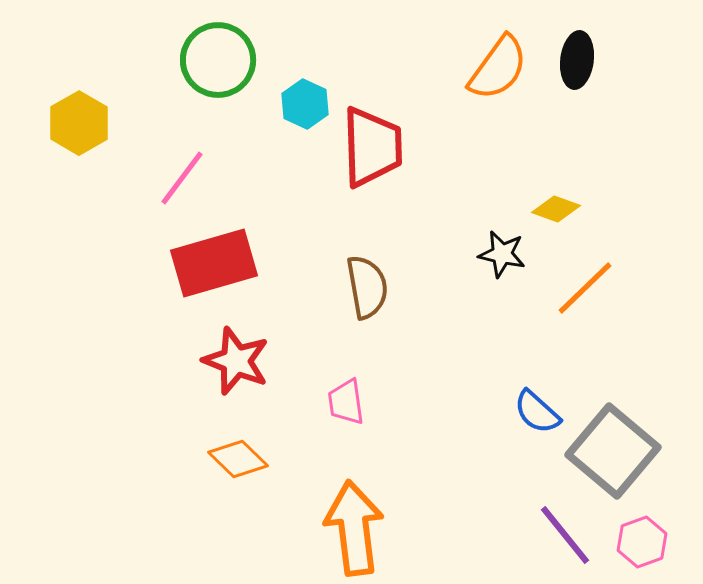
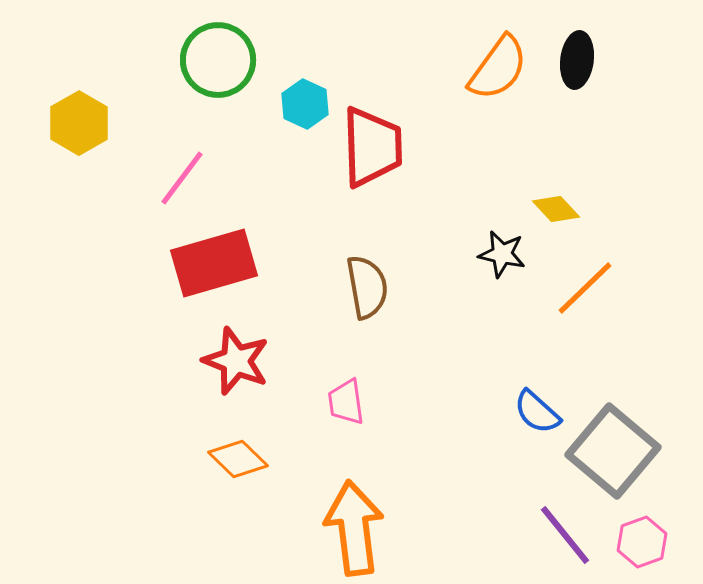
yellow diamond: rotated 27 degrees clockwise
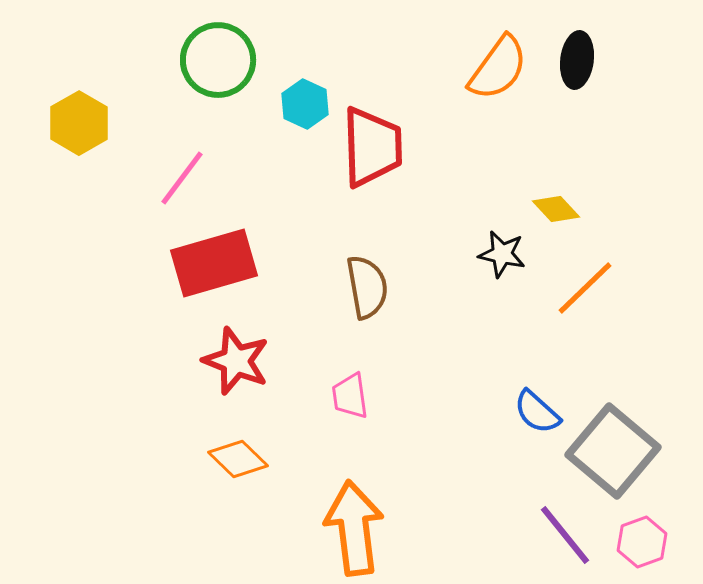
pink trapezoid: moved 4 px right, 6 px up
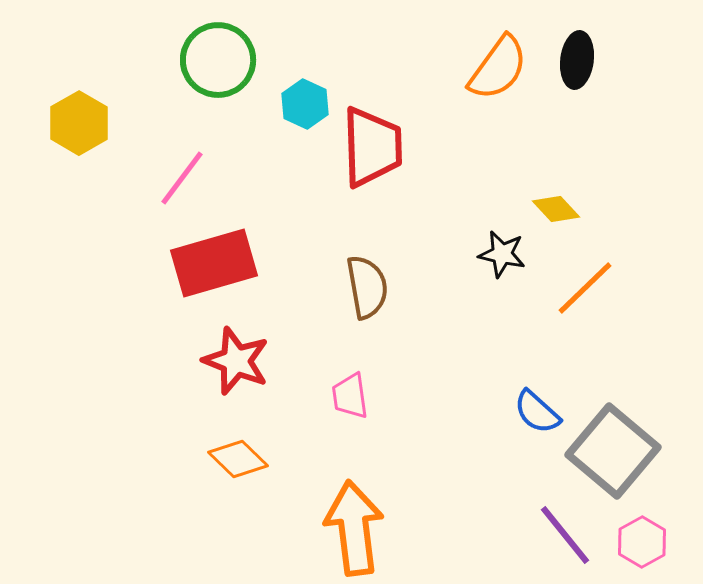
pink hexagon: rotated 9 degrees counterclockwise
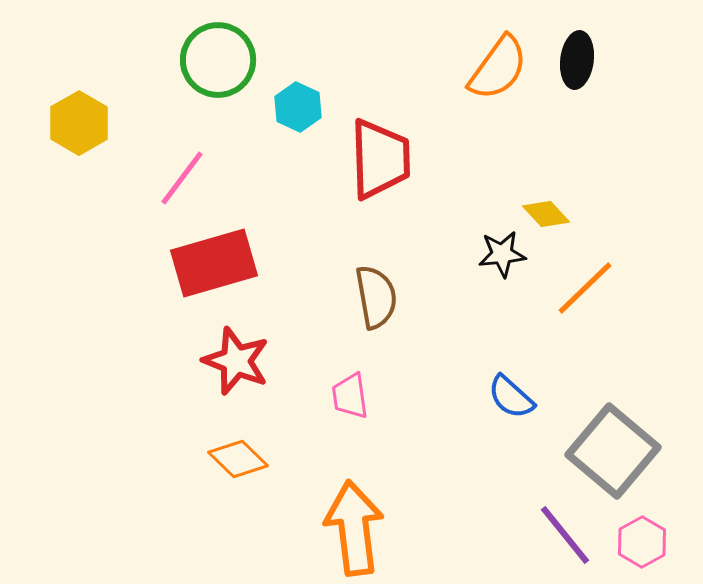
cyan hexagon: moved 7 px left, 3 px down
red trapezoid: moved 8 px right, 12 px down
yellow diamond: moved 10 px left, 5 px down
black star: rotated 18 degrees counterclockwise
brown semicircle: moved 9 px right, 10 px down
blue semicircle: moved 26 px left, 15 px up
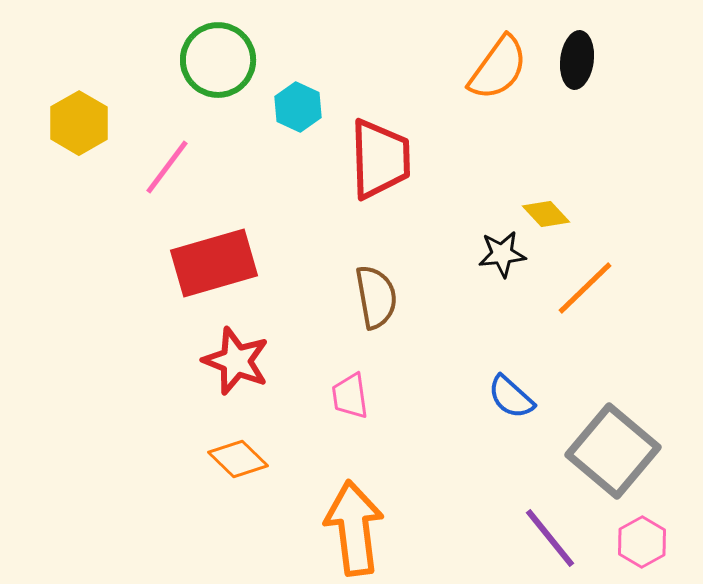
pink line: moved 15 px left, 11 px up
purple line: moved 15 px left, 3 px down
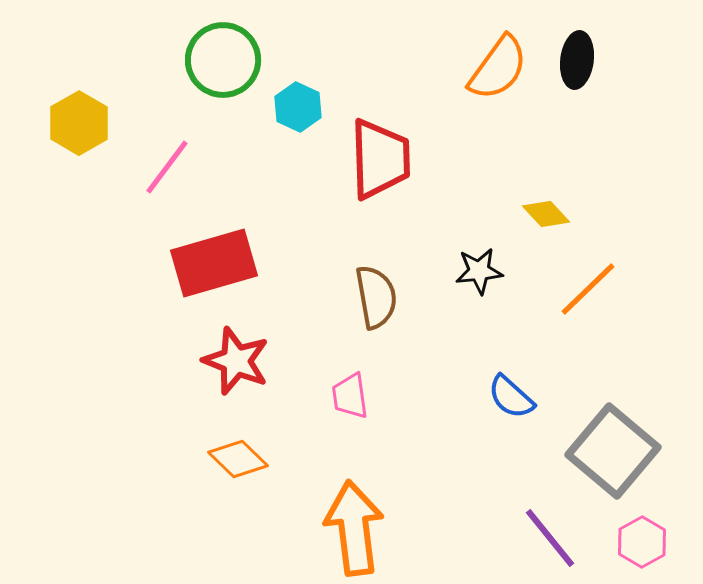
green circle: moved 5 px right
black star: moved 23 px left, 17 px down
orange line: moved 3 px right, 1 px down
